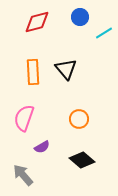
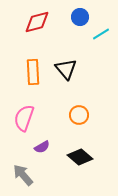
cyan line: moved 3 px left, 1 px down
orange circle: moved 4 px up
black diamond: moved 2 px left, 3 px up
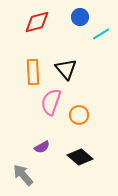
pink semicircle: moved 27 px right, 16 px up
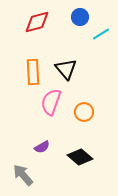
orange circle: moved 5 px right, 3 px up
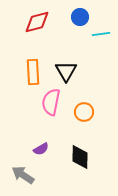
cyan line: rotated 24 degrees clockwise
black triangle: moved 2 px down; rotated 10 degrees clockwise
pink semicircle: rotated 8 degrees counterclockwise
purple semicircle: moved 1 px left, 2 px down
black diamond: rotated 50 degrees clockwise
gray arrow: rotated 15 degrees counterclockwise
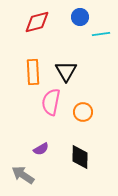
orange circle: moved 1 px left
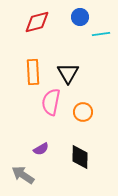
black triangle: moved 2 px right, 2 px down
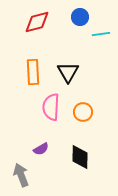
black triangle: moved 1 px up
pink semicircle: moved 5 px down; rotated 8 degrees counterclockwise
gray arrow: moved 2 px left; rotated 35 degrees clockwise
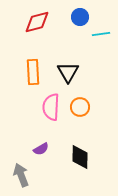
orange circle: moved 3 px left, 5 px up
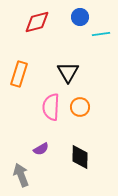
orange rectangle: moved 14 px left, 2 px down; rotated 20 degrees clockwise
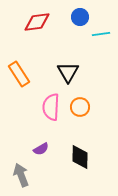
red diamond: rotated 8 degrees clockwise
orange rectangle: rotated 50 degrees counterclockwise
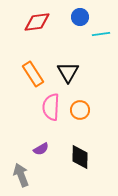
orange rectangle: moved 14 px right
orange circle: moved 3 px down
